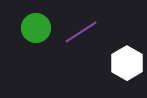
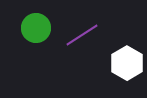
purple line: moved 1 px right, 3 px down
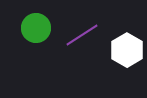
white hexagon: moved 13 px up
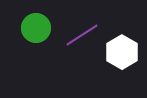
white hexagon: moved 5 px left, 2 px down
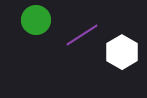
green circle: moved 8 px up
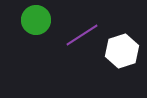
white hexagon: moved 1 px up; rotated 12 degrees clockwise
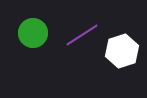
green circle: moved 3 px left, 13 px down
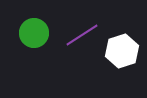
green circle: moved 1 px right
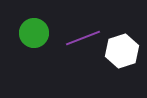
purple line: moved 1 px right, 3 px down; rotated 12 degrees clockwise
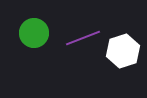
white hexagon: moved 1 px right
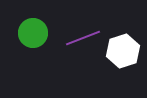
green circle: moved 1 px left
